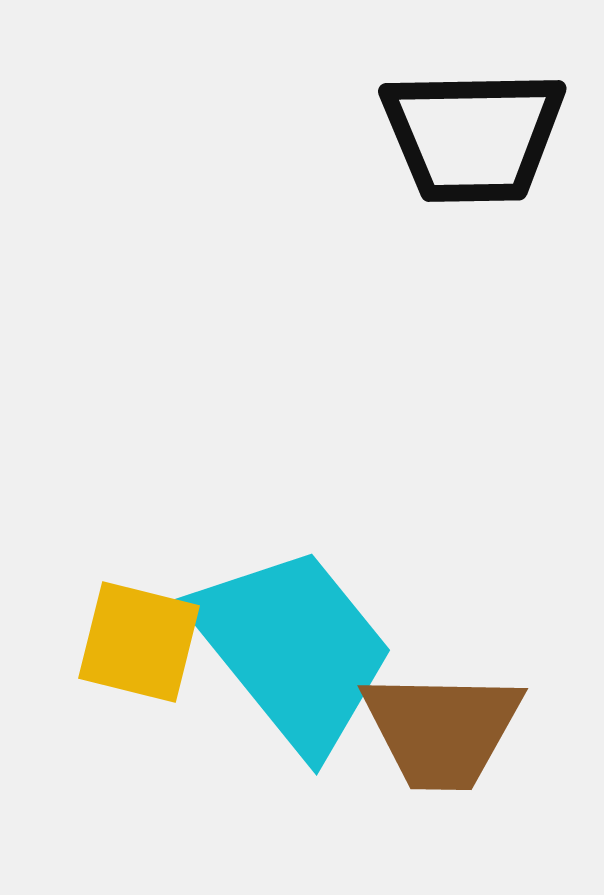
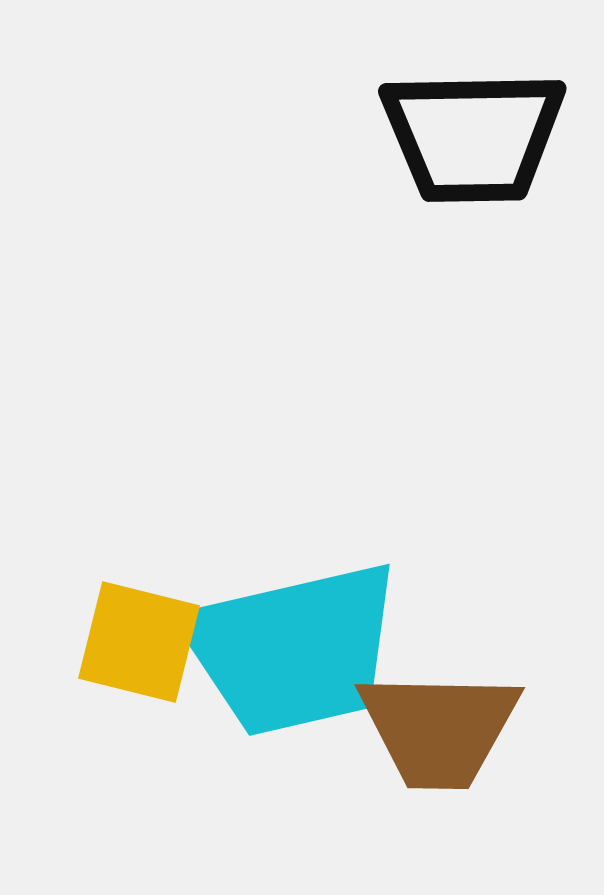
cyan trapezoid: rotated 116 degrees clockwise
brown trapezoid: moved 3 px left, 1 px up
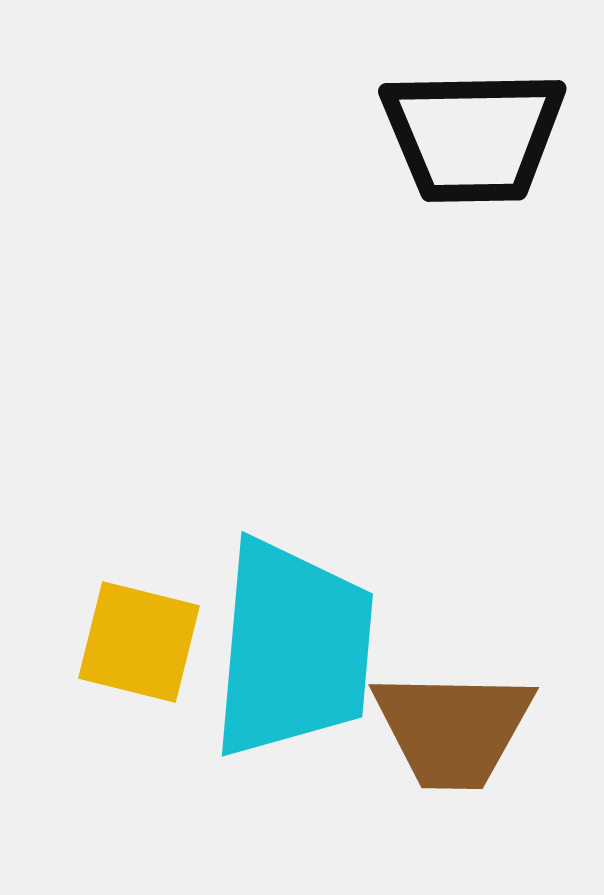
cyan trapezoid: rotated 72 degrees counterclockwise
brown trapezoid: moved 14 px right
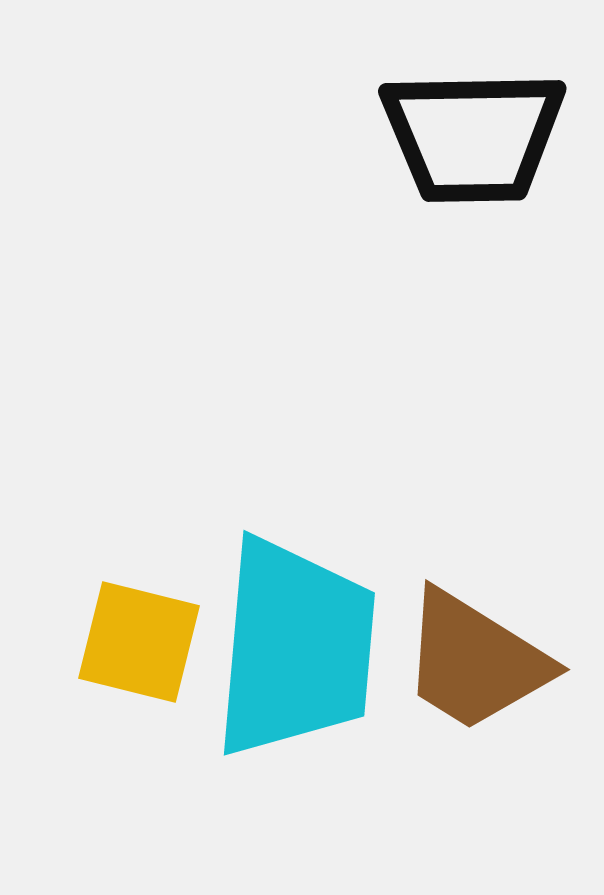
cyan trapezoid: moved 2 px right, 1 px up
brown trapezoid: moved 22 px right, 68 px up; rotated 31 degrees clockwise
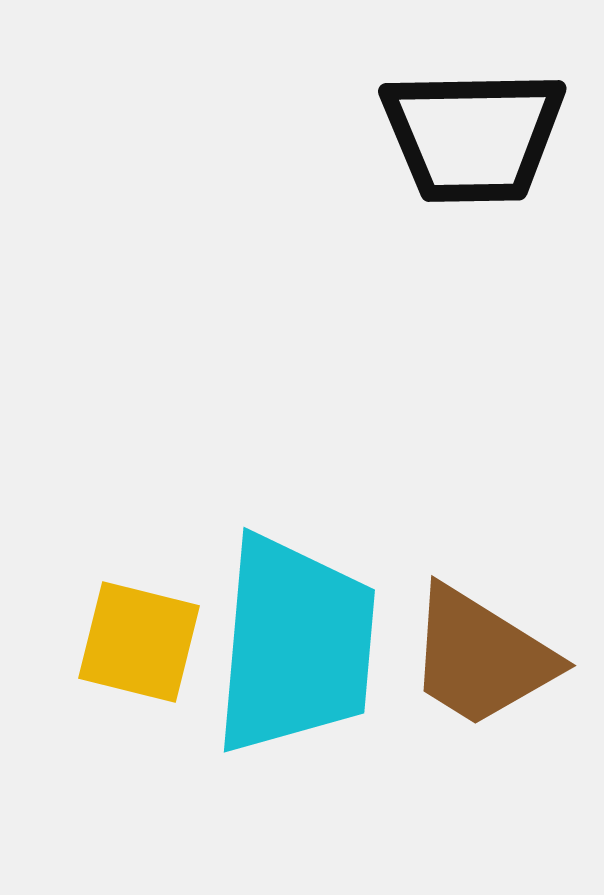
cyan trapezoid: moved 3 px up
brown trapezoid: moved 6 px right, 4 px up
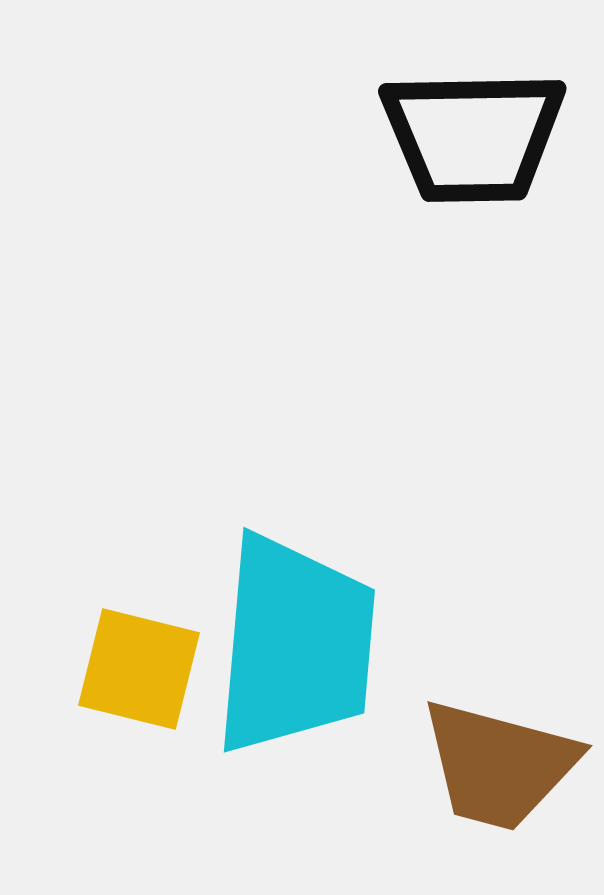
yellow square: moved 27 px down
brown trapezoid: moved 18 px right, 108 px down; rotated 17 degrees counterclockwise
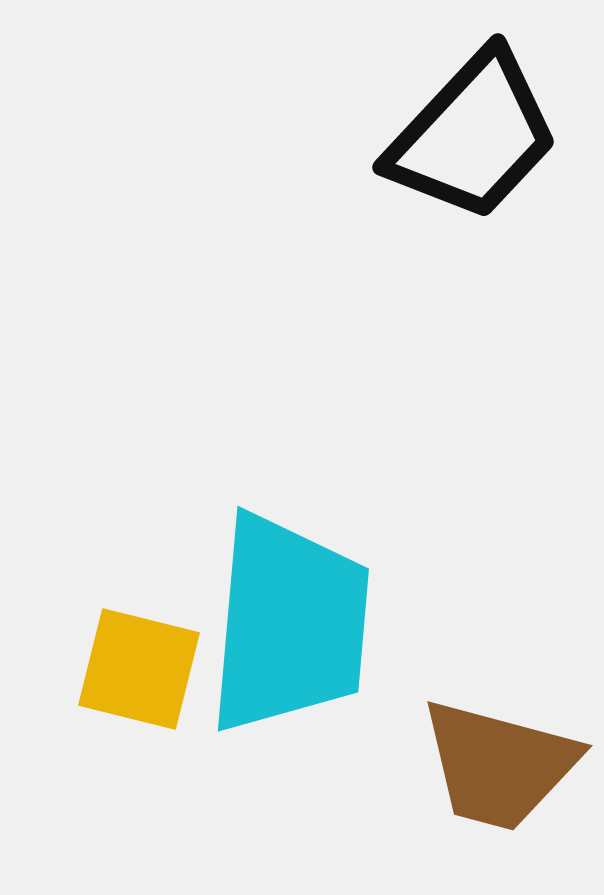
black trapezoid: rotated 46 degrees counterclockwise
cyan trapezoid: moved 6 px left, 21 px up
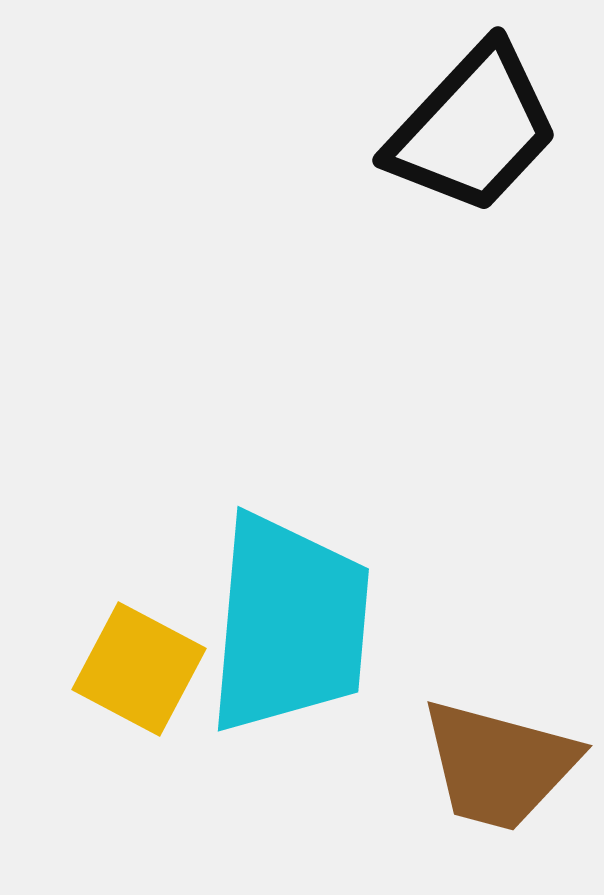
black trapezoid: moved 7 px up
yellow square: rotated 14 degrees clockwise
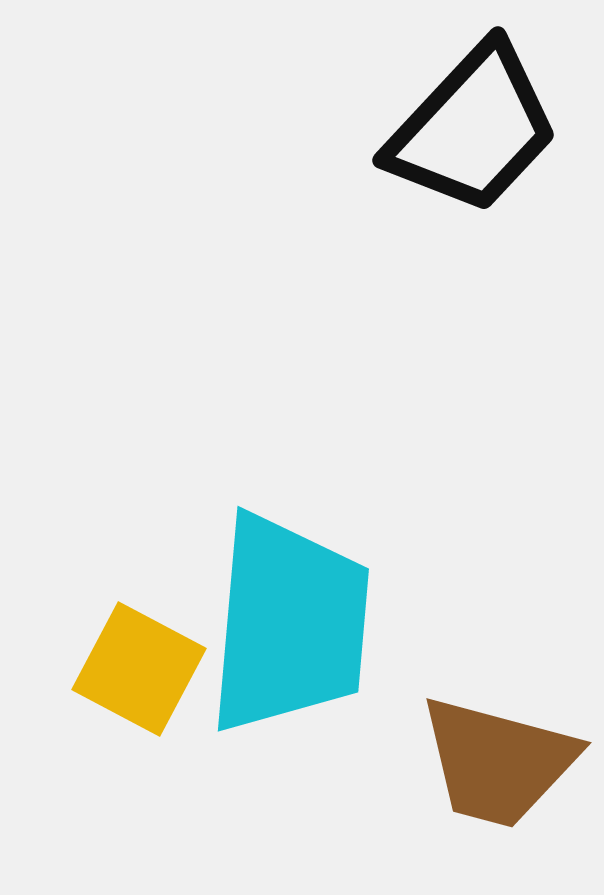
brown trapezoid: moved 1 px left, 3 px up
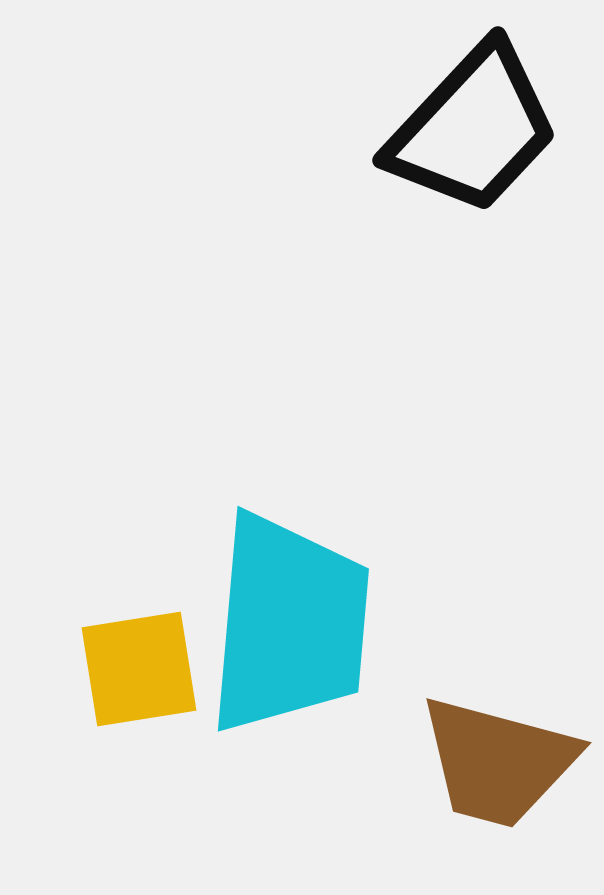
yellow square: rotated 37 degrees counterclockwise
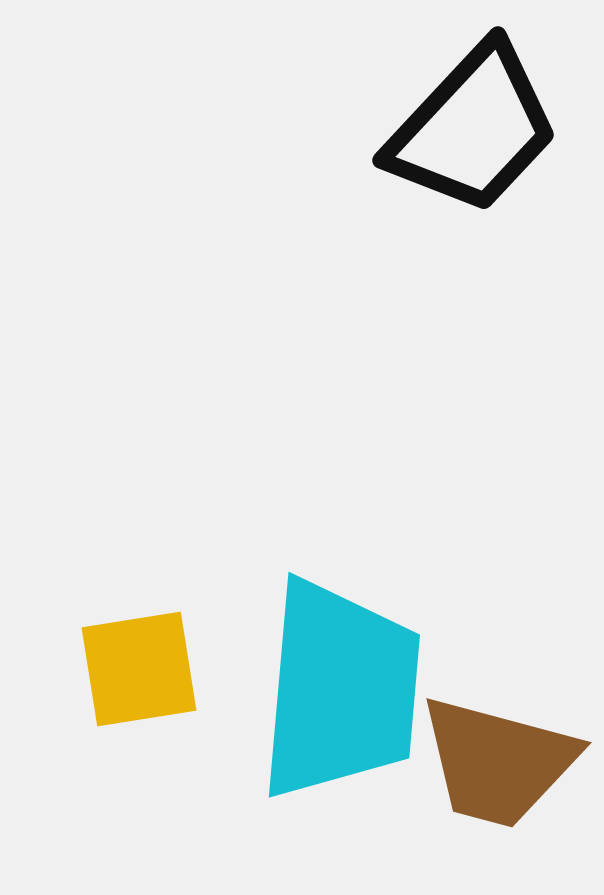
cyan trapezoid: moved 51 px right, 66 px down
